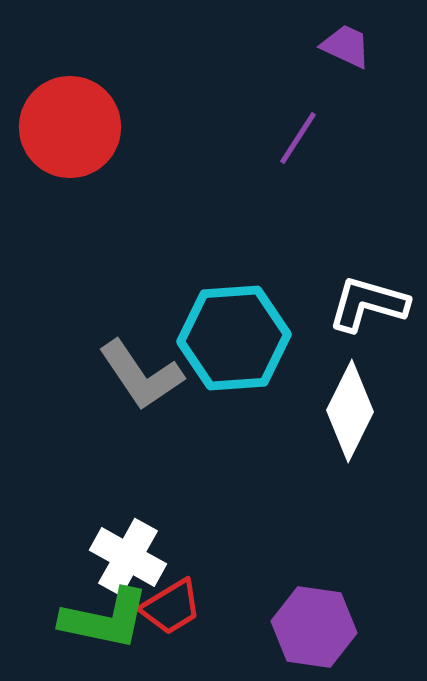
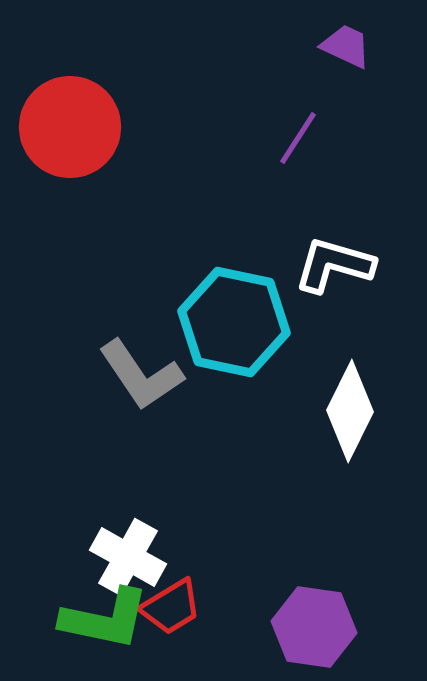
white L-shape: moved 34 px left, 39 px up
cyan hexagon: moved 16 px up; rotated 16 degrees clockwise
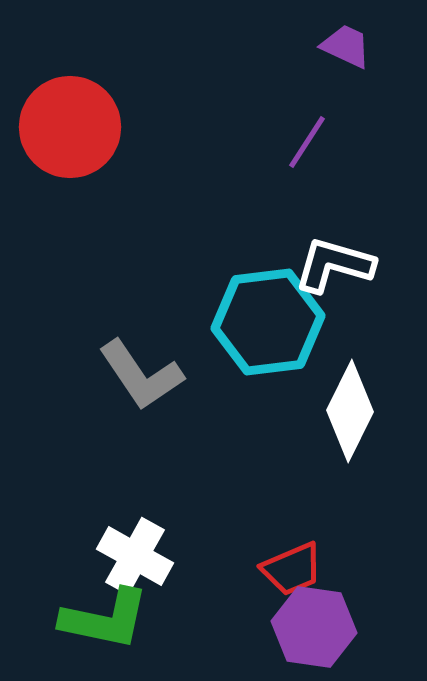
purple line: moved 9 px right, 4 px down
cyan hexagon: moved 34 px right; rotated 19 degrees counterclockwise
white cross: moved 7 px right, 1 px up
red trapezoid: moved 121 px right, 38 px up; rotated 8 degrees clockwise
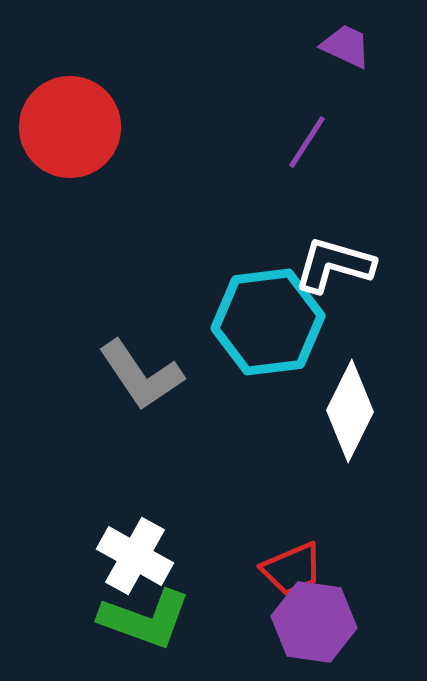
green L-shape: moved 40 px right; rotated 8 degrees clockwise
purple hexagon: moved 5 px up
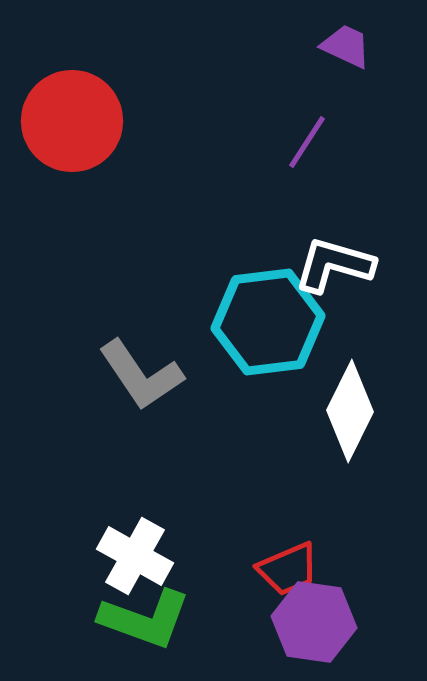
red circle: moved 2 px right, 6 px up
red trapezoid: moved 4 px left
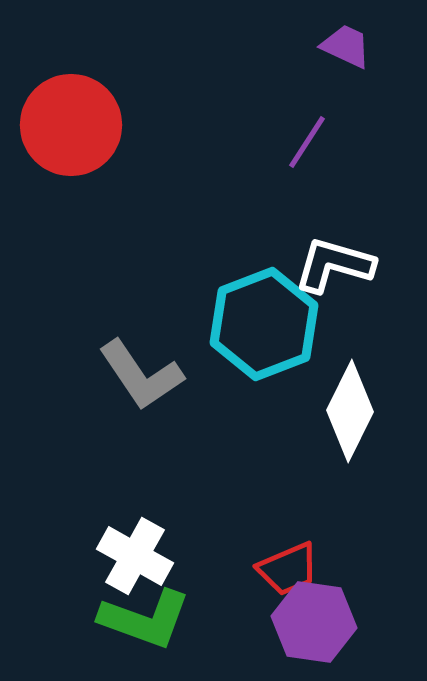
red circle: moved 1 px left, 4 px down
cyan hexagon: moved 4 px left, 2 px down; rotated 14 degrees counterclockwise
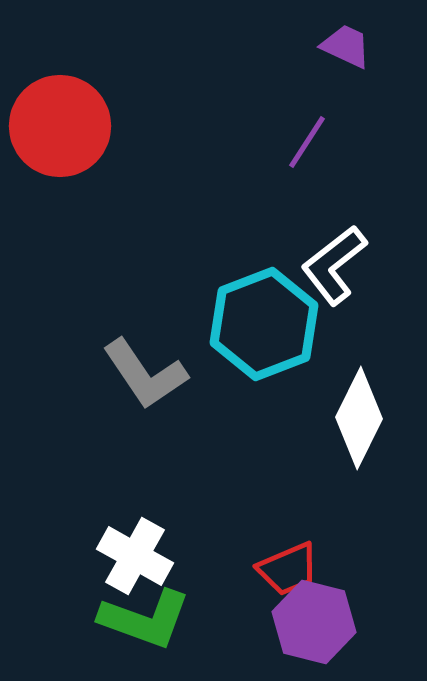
red circle: moved 11 px left, 1 px down
white L-shape: rotated 54 degrees counterclockwise
gray L-shape: moved 4 px right, 1 px up
white diamond: moved 9 px right, 7 px down
purple hexagon: rotated 6 degrees clockwise
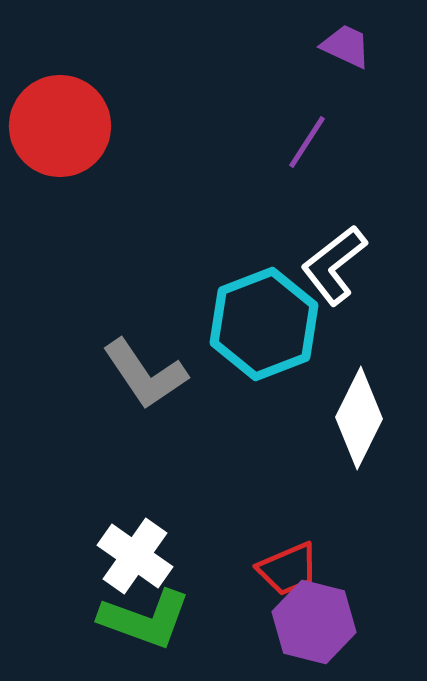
white cross: rotated 6 degrees clockwise
